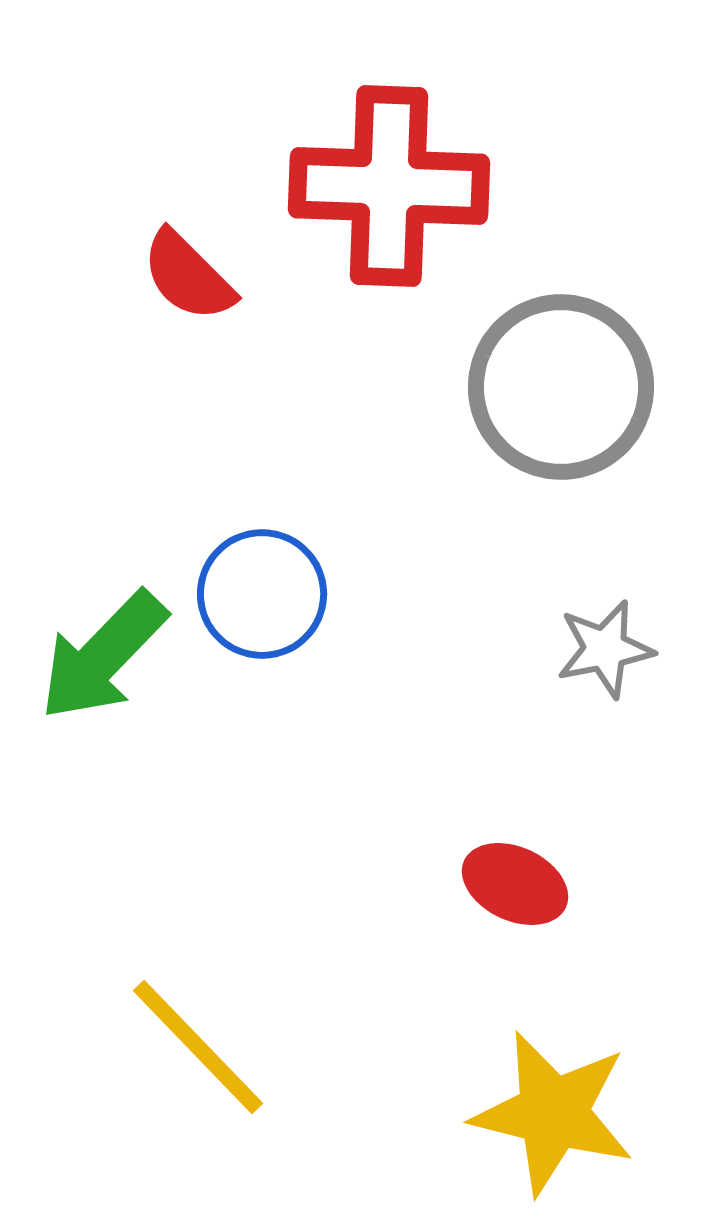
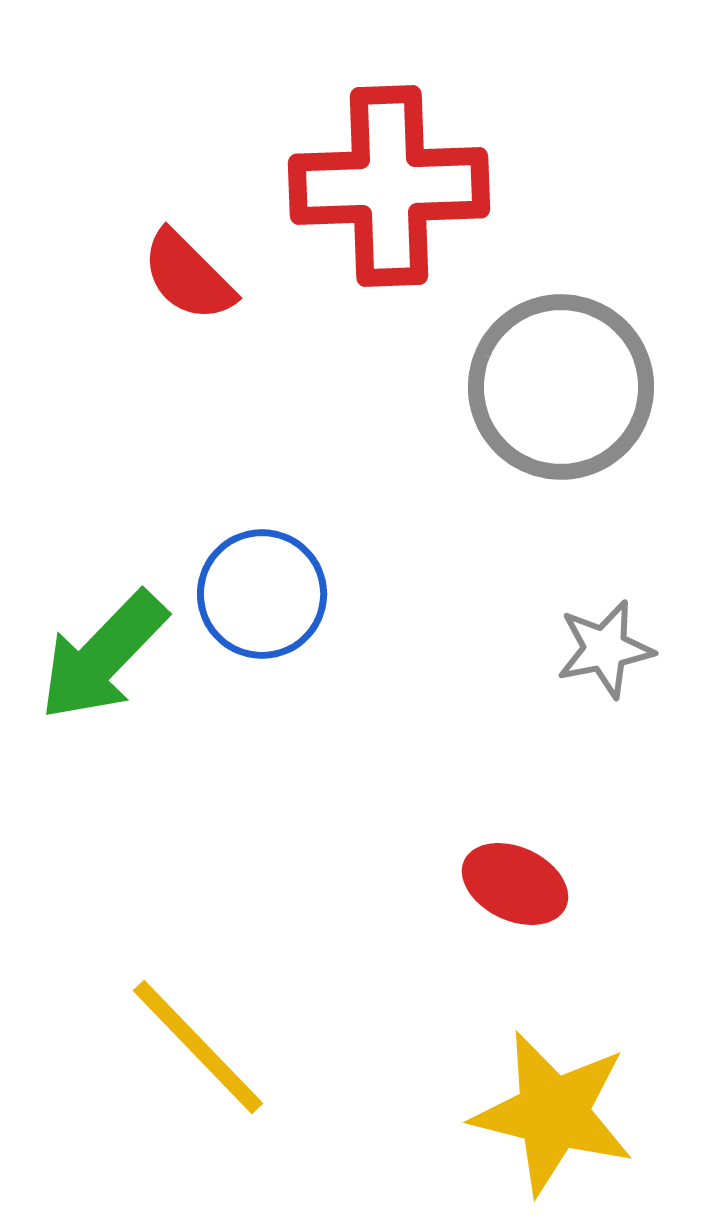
red cross: rotated 4 degrees counterclockwise
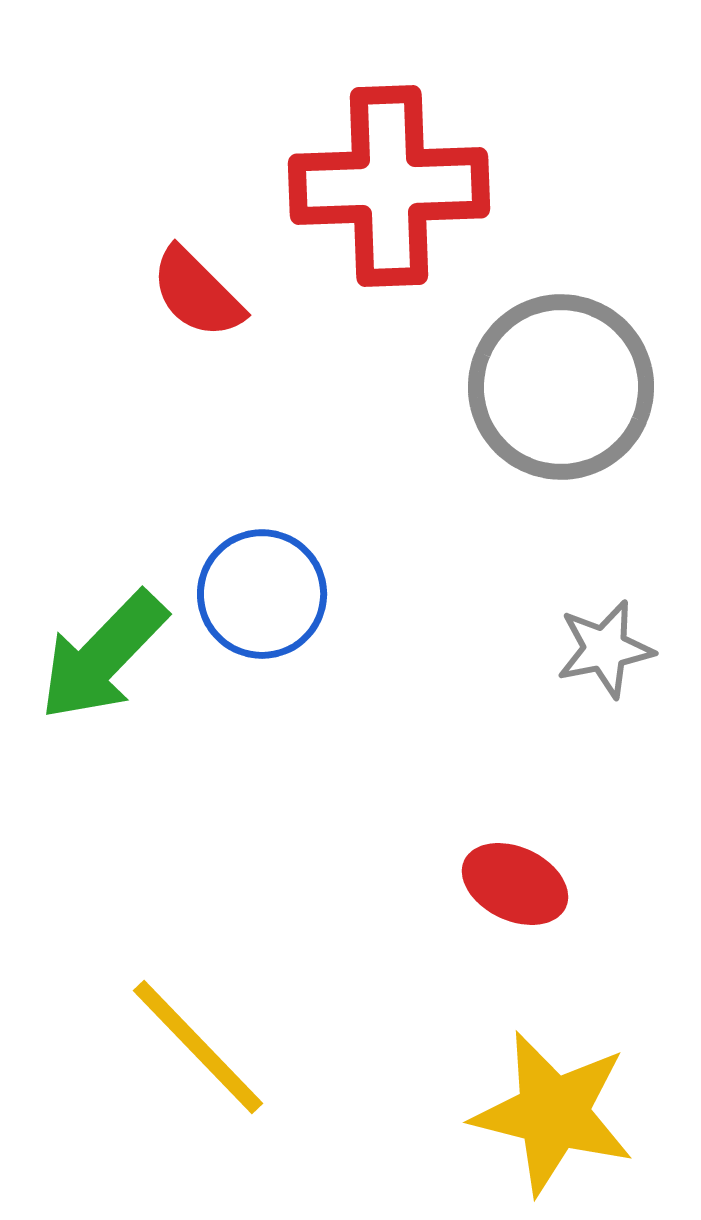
red semicircle: moved 9 px right, 17 px down
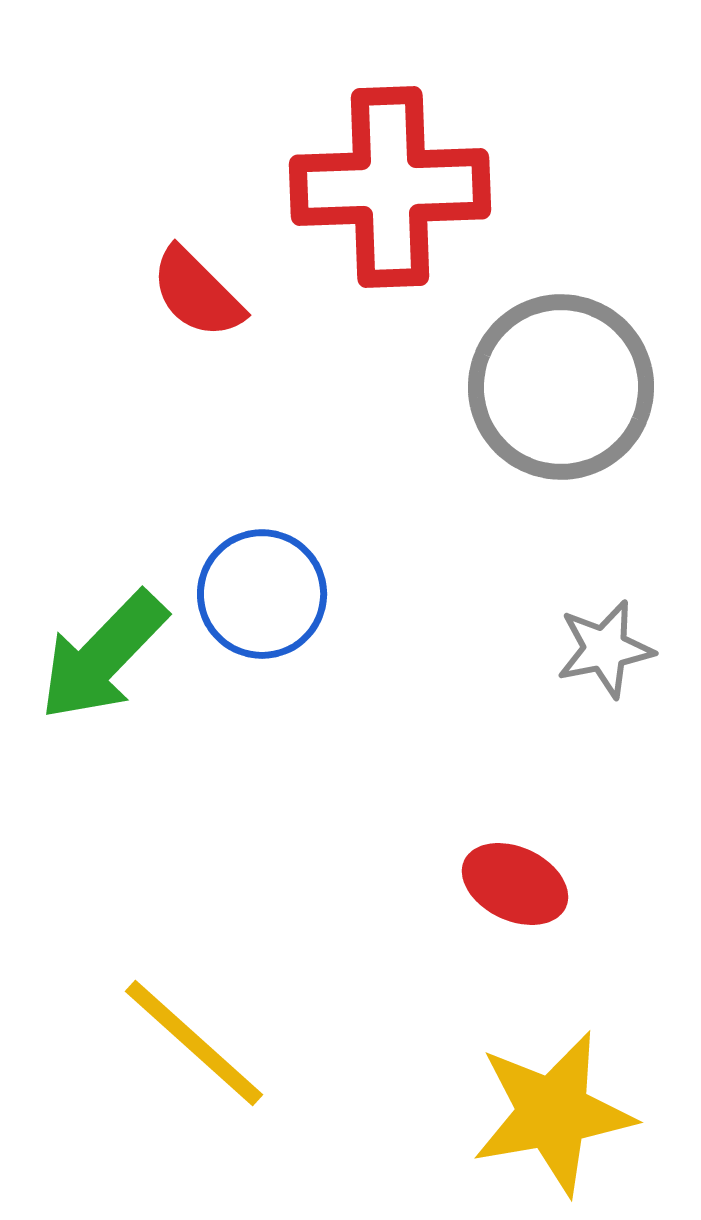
red cross: moved 1 px right, 1 px down
yellow line: moved 4 px left, 4 px up; rotated 4 degrees counterclockwise
yellow star: rotated 24 degrees counterclockwise
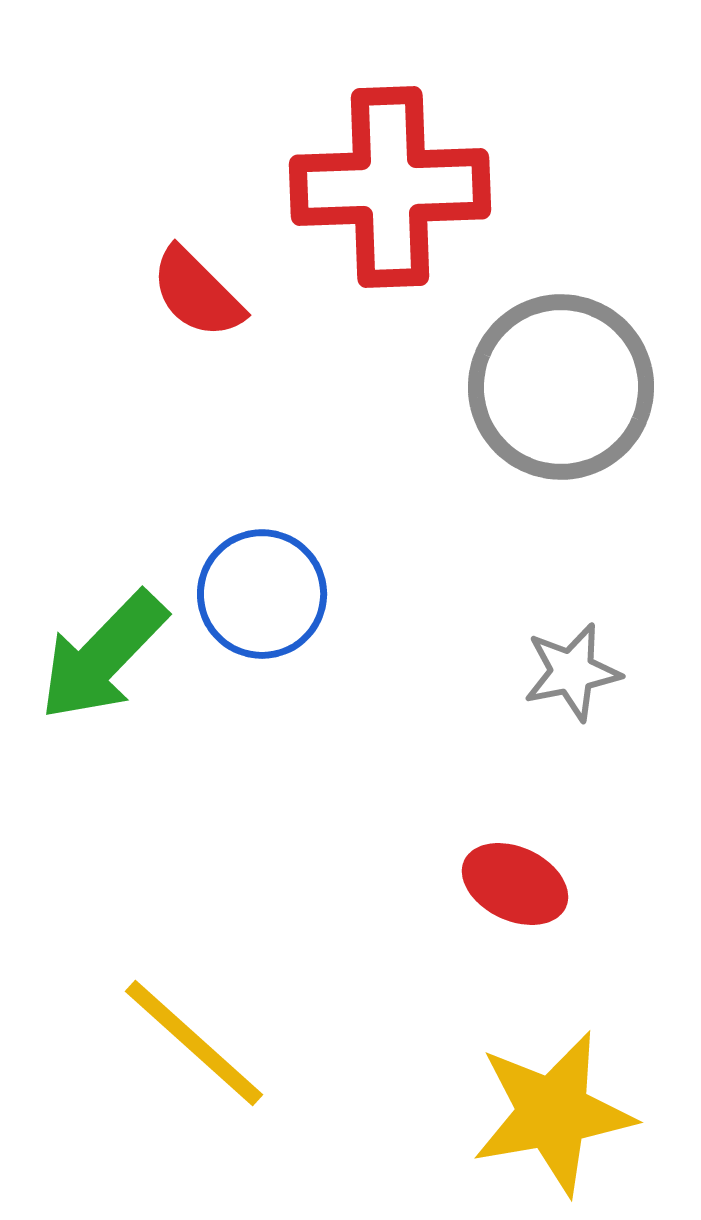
gray star: moved 33 px left, 23 px down
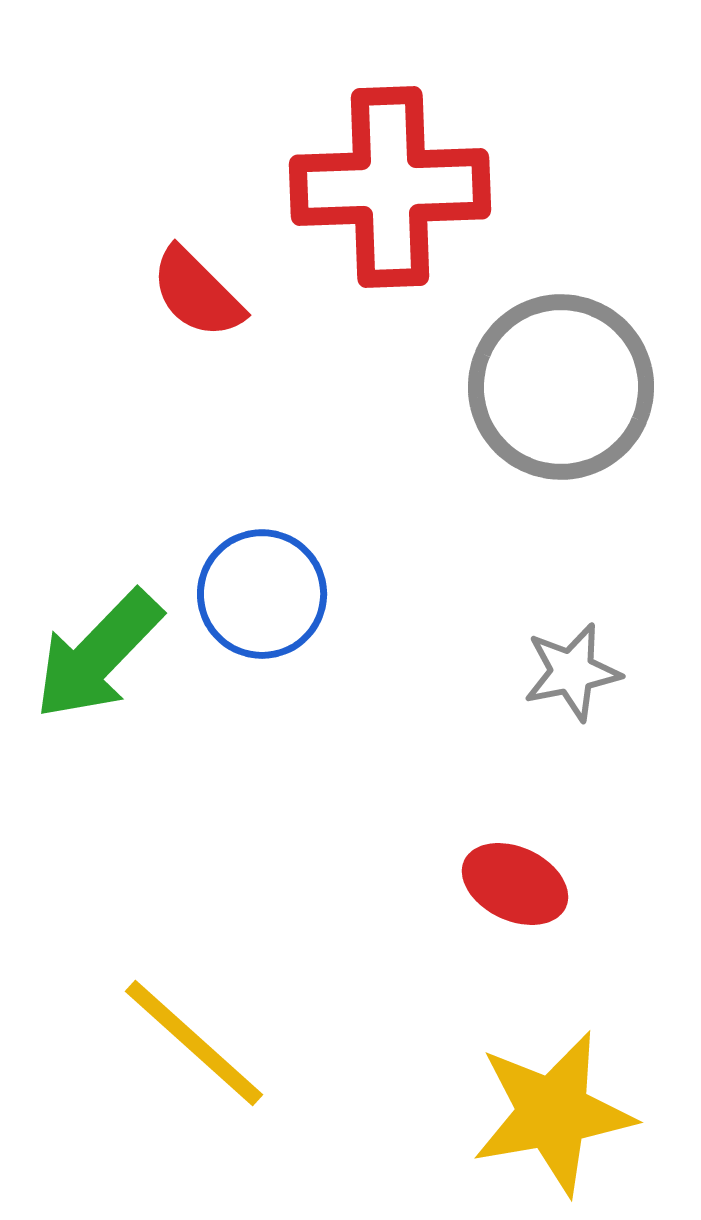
green arrow: moved 5 px left, 1 px up
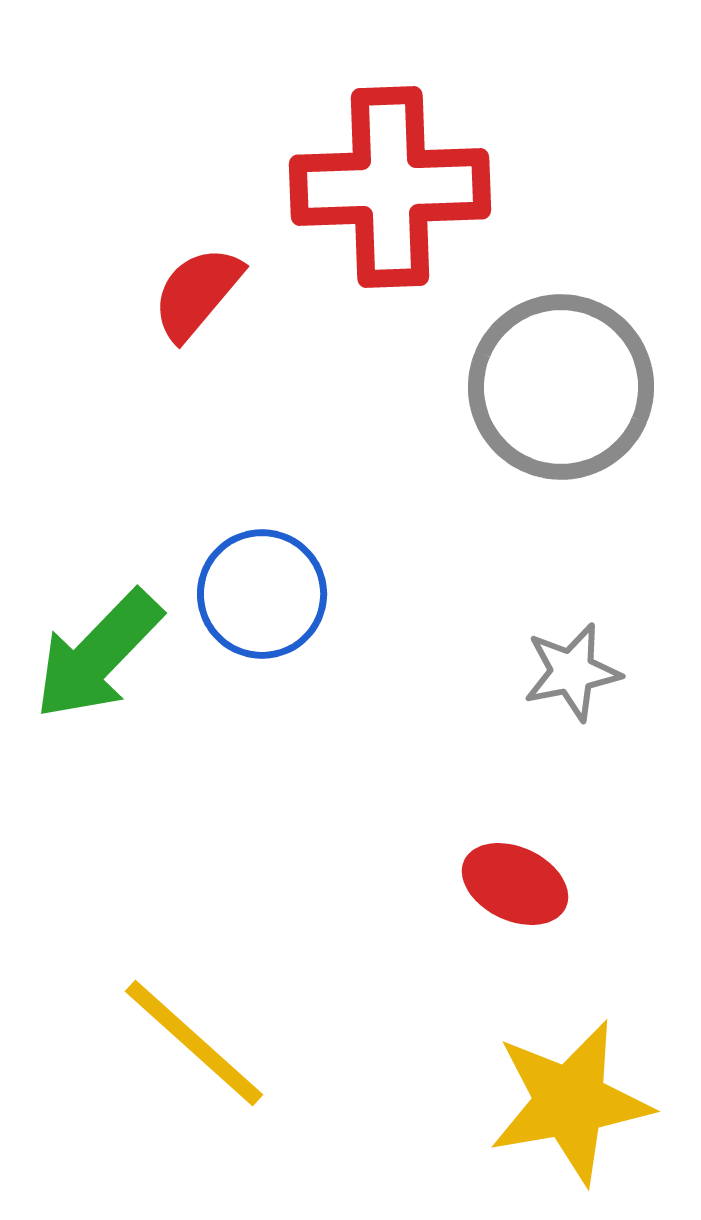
red semicircle: rotated 85 degrees clockwise
yellow star: moved 17 px right, 11 px up
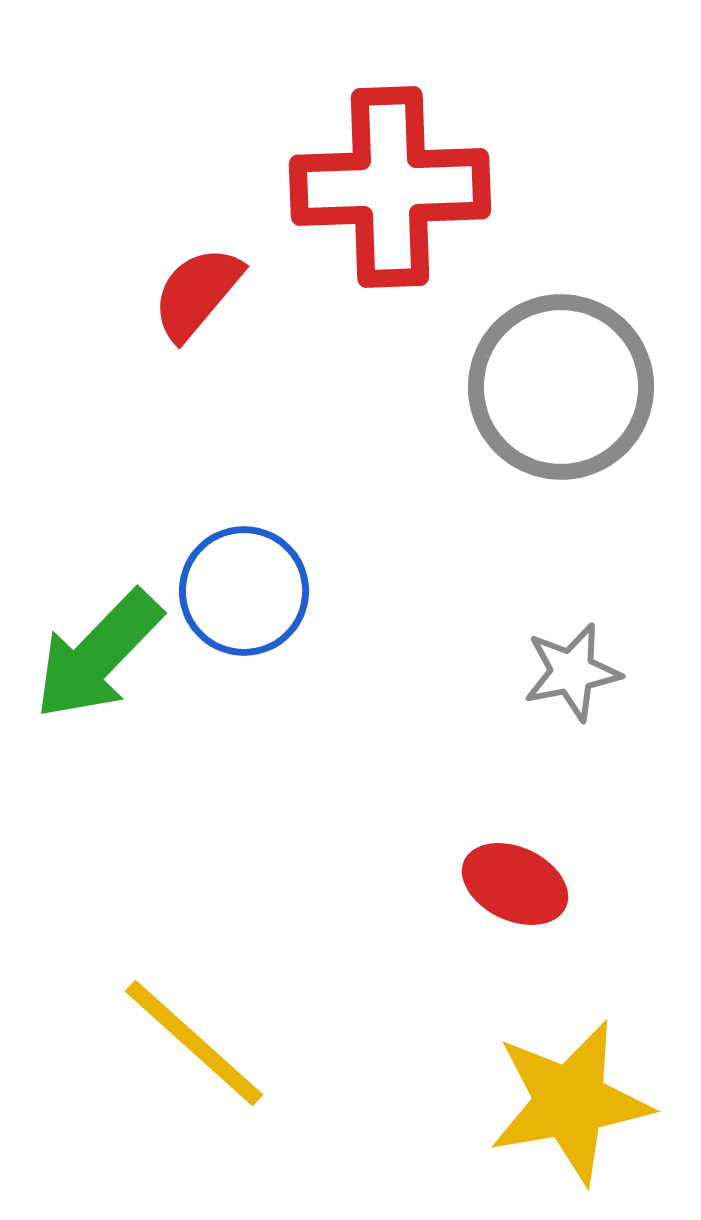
blue circle: moved 18 px left, 3 px up
